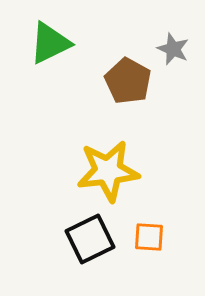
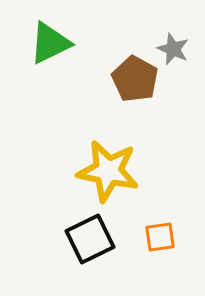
brown pentagon: moved 7 px right, 2 px up
yellow star: rotated 18 degrees clockwise
orange square: moved 11 px right; rotated 12 degrees counterclockwise
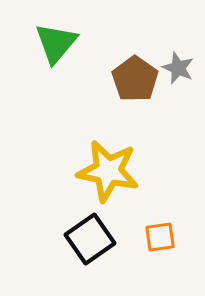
green triangle: moved 6 px right; rotated 24 degrees counterclockwise
gray star: moved 5 px right, 19 px down
brown pentagon: rotated 6 degrees clockwise
black square: rotated 9 degrees counterclockwise
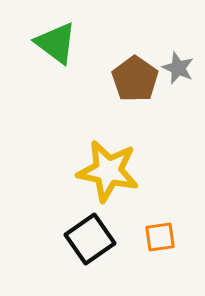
green triangle: rotated 33 degrees counterclockwise
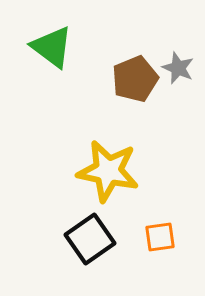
green triangle: moved 4 px left, 4 px down
brown pentagon: rotated 15 degrees clockwise
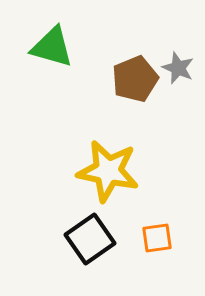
green triangle: rotated 21 degrees counterclockwise
orange square: moved 3 px left, 1 px down
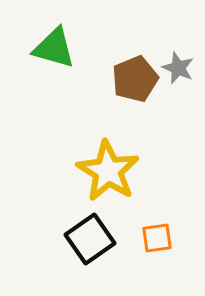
green triangle: moved 2 px right, 1 px down
yellow star: rotated 20 degrees clockwise
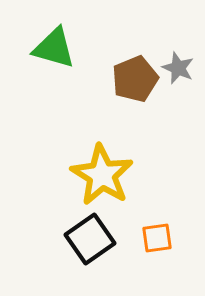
yellow star: moved 6 px left, 4 px down
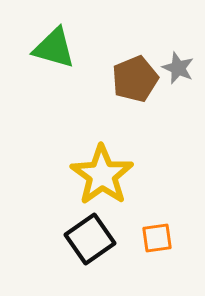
yellow star: rotated 4 degrees clockwise
